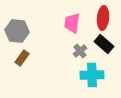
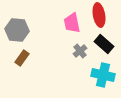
red ellipse: moved 4 px left, 3 px up; rotated 15 degrees counterclockwise
pink trapezoid: rotated 20 degrees counterclockwise
gray hexagon: moved 1 px up
cyan cross: moved 11 px right; rotated 15 degrees clockwise
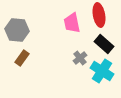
gray cross: moved 7 px down
cyan cross: moved 1 px left, 4 px up; rotated 20 degrees clockwise
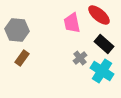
red ellipse: rotated 40 degrees counterclockwise
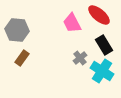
pink trapezoid: rotated 15 degrees counterclockwise
black rectangle: moved 1 px down; rotated 18 degrees clockwise
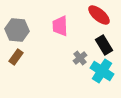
pink trapezoid: moved 12 px left, 3 px down; rotated 25 degrees clockwise
brown rectangle: moved 6 px left, 1 px up
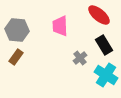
cyan cross: moved 4 px right, 4 px down
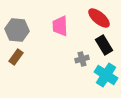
red ellipse: moved 3 px down
gray cross: moved 2 px right, 1 px down; rotated 24 degrees clockwise
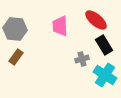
red ellipse: moved 3 px left, 2 px down
gray hexagon: moved 2 px left, 1 px up
cyan cross: moved 1 px left
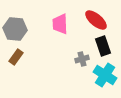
pink trapezoid: moved 2 px up
black rectangle: moved 1 px left, 1 px down; rotated 12 degrees clockwise
